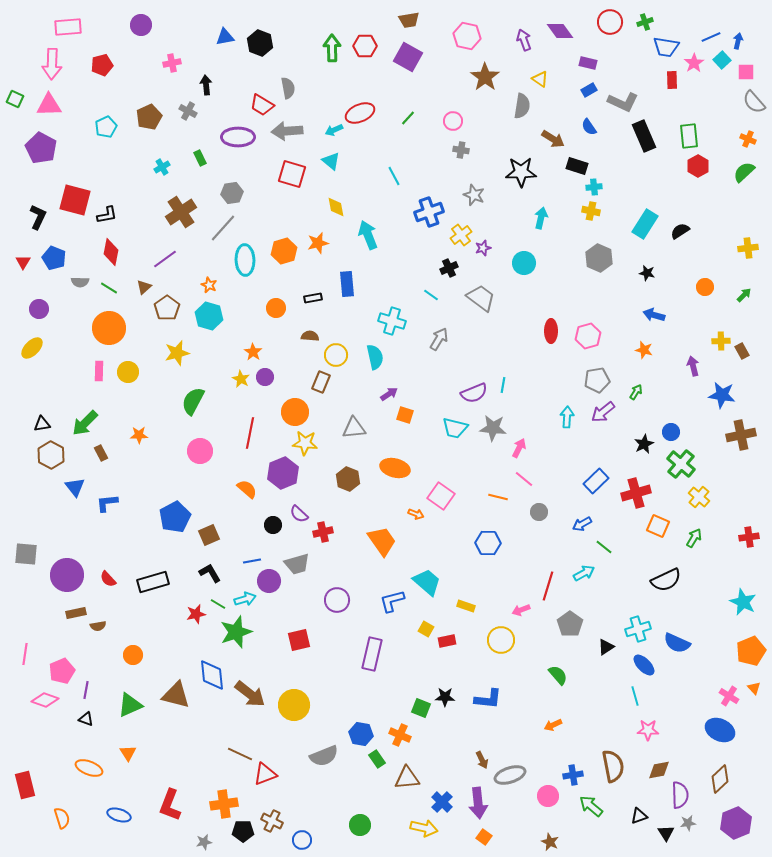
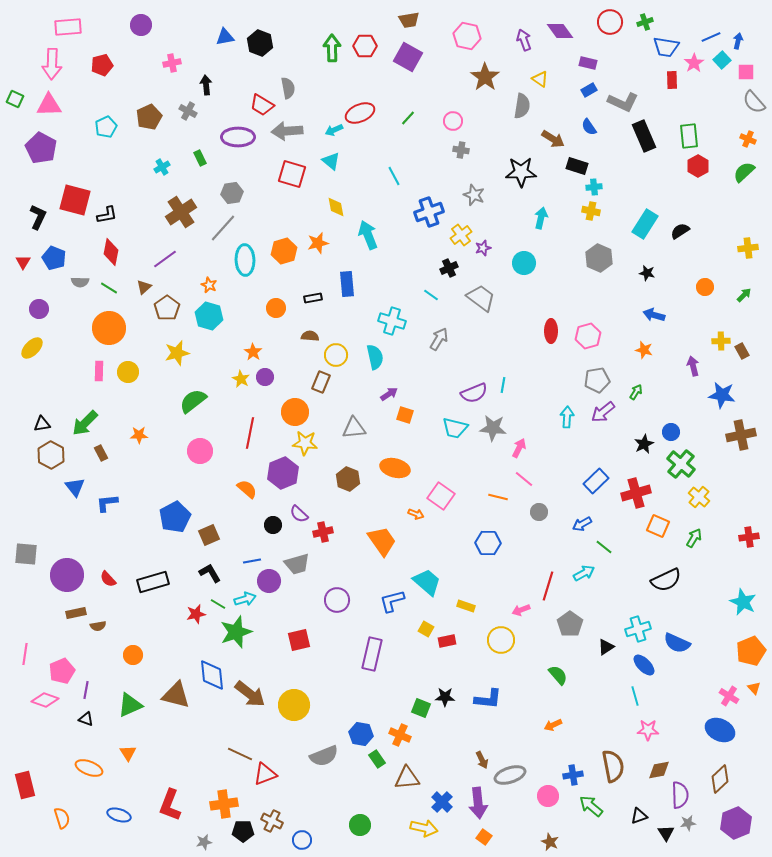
green semicircle at (193, 401): rotated 24 degrees clockwise
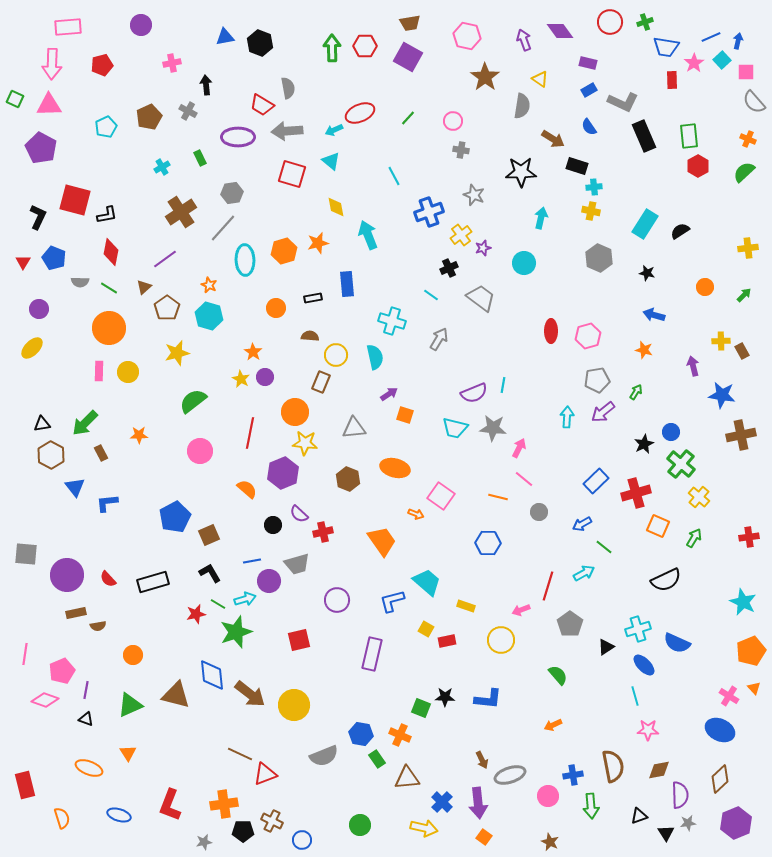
brown trapezoid at (409, 20): moved 1 px right, 3 px down
green arrow at (591, 806): rotated 135 degrees counterclockwise
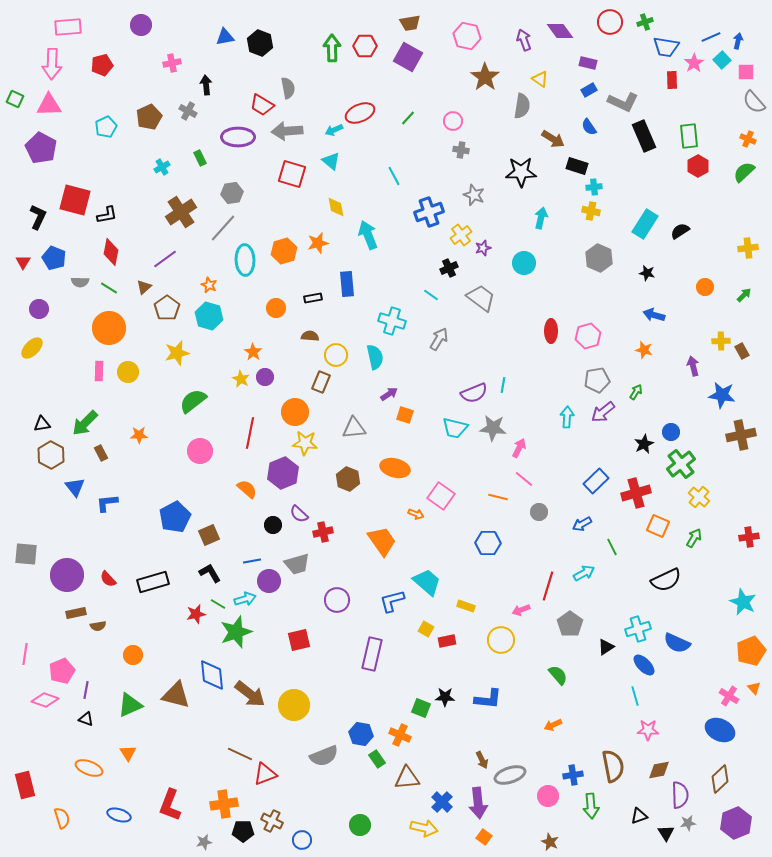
green cross at (681, 464): rotated 12 degrees clockwise
green line at (604, 547): moved 8 px right; rotated 24 degrees clockwise
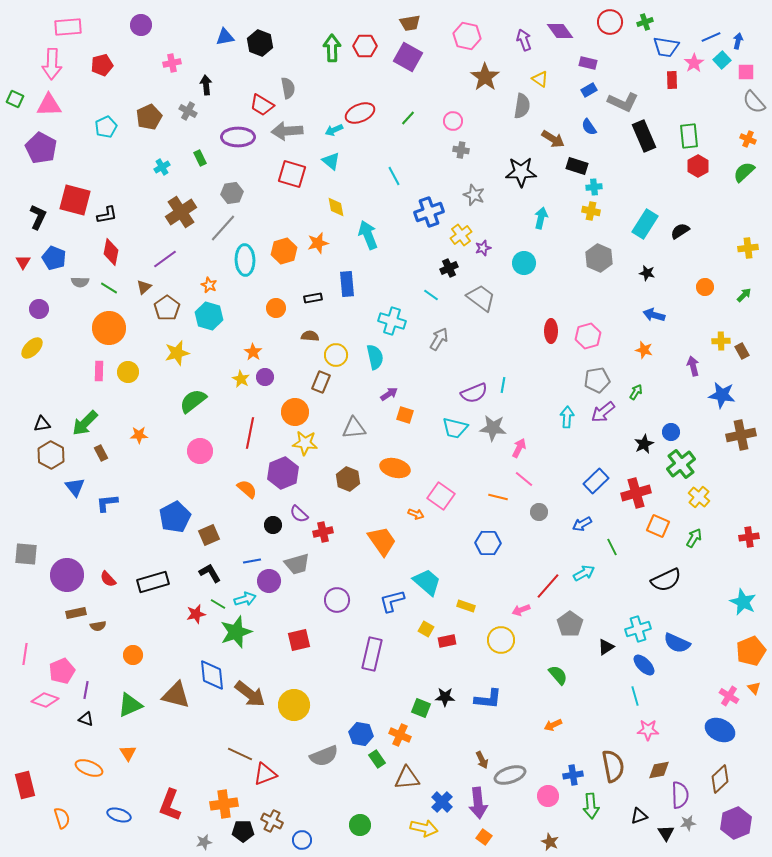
red line at (548, 586): rotated 24 degrees clockwise
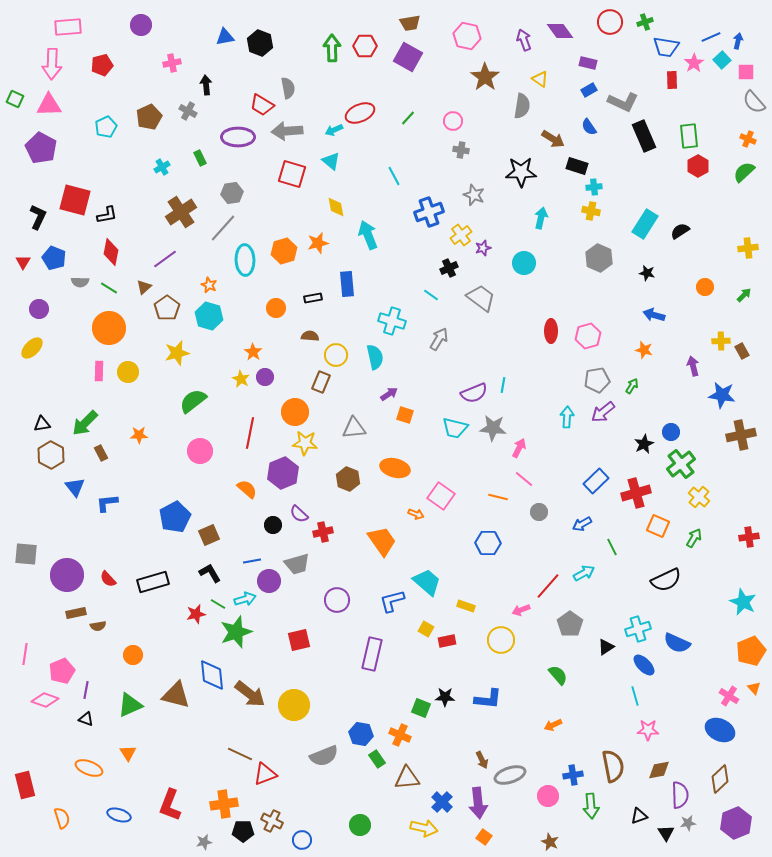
green arrow at (636, 392): moved 4 px left, 6 px up
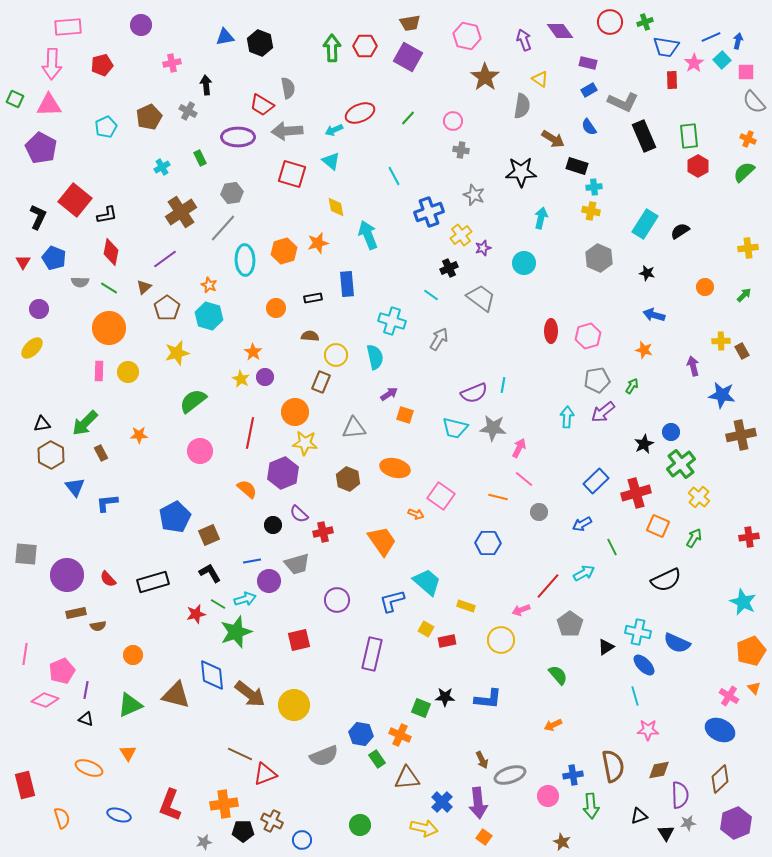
red square at (75, 200): rotated 24 degrees clockwise
cyan cross at (638, 629): moved 3 px down; rotated 30 degrees clockwise
brown star at (550, 842): moved 12 px right
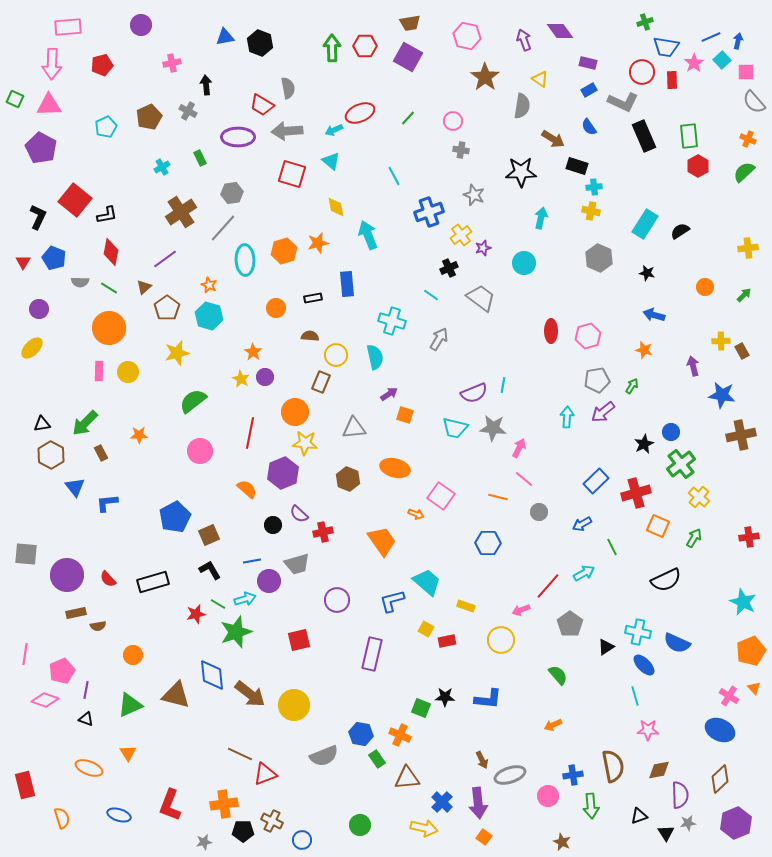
red circle at (610, 22): moved 32 px right, 50 px down
black L-shape at (210, 573): moved 3 px up
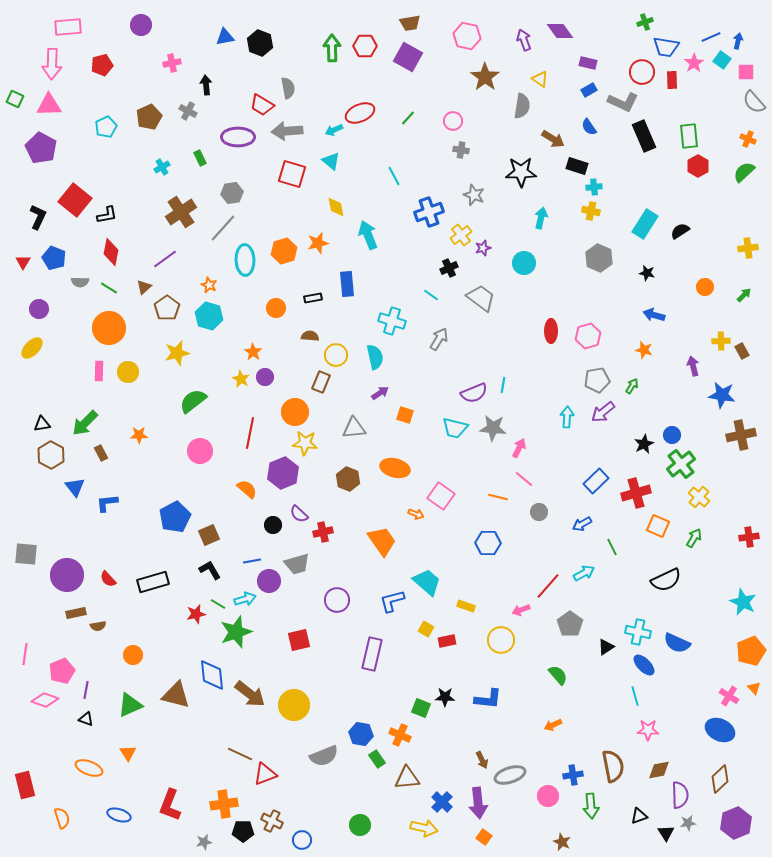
cyan square at (722, 60): rotated 12 degrees counterclockwise
purple arrow at (389, 394): moved 9 px left, 1 px up
blue circle at (671, 432): moved 1 px right, 3 px down
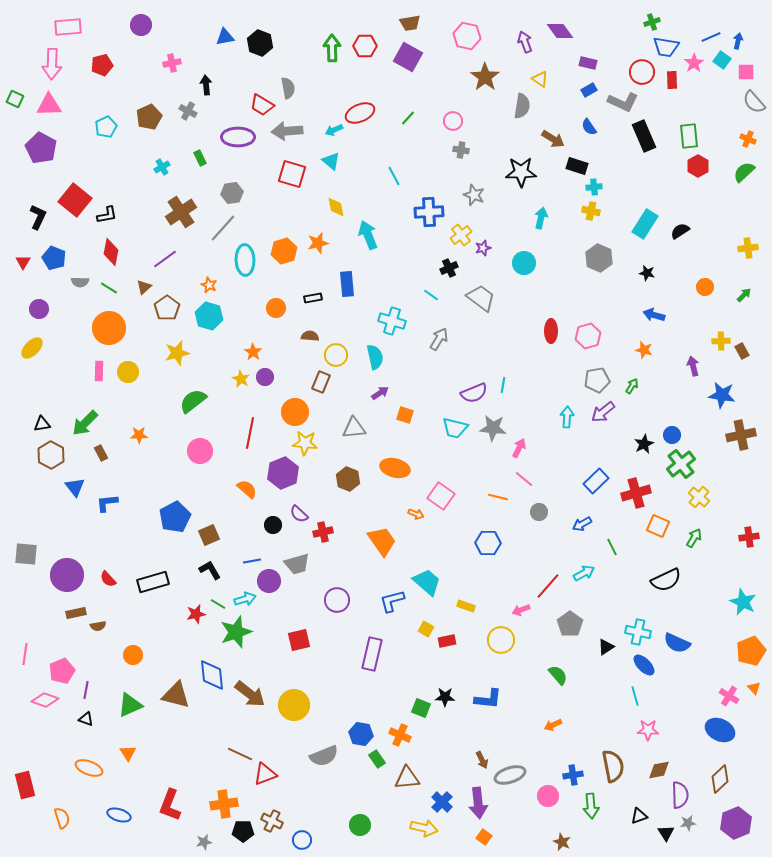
green cross at (645, 22): moved 7 px right
purple arrow at (524, 40): moved 1 px right, 2 px down
blue cross at (429, 212): rotated 16 degrees clockwise
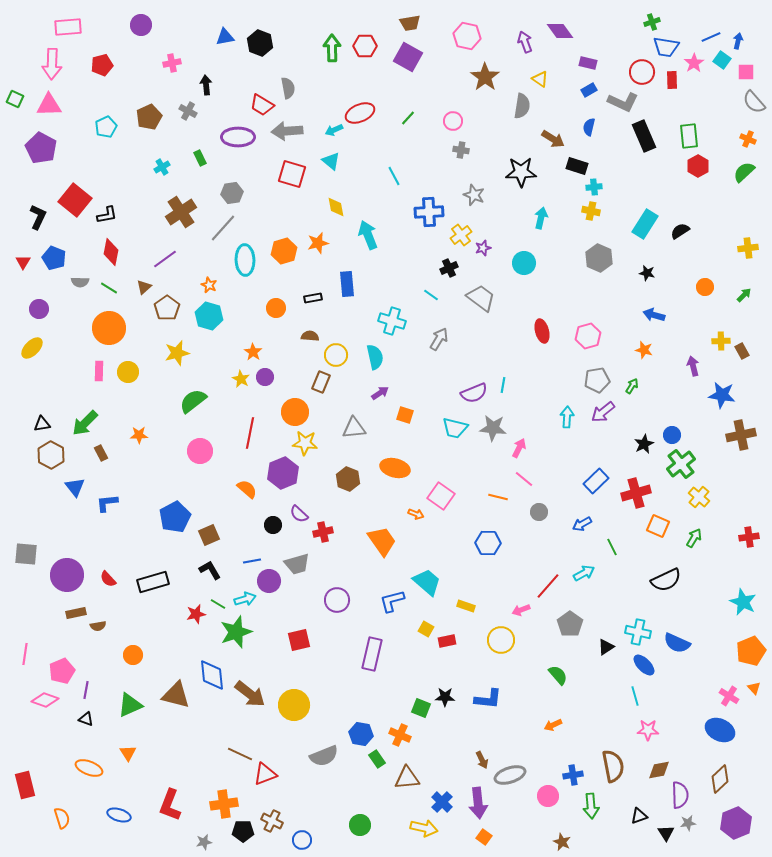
blue semicircle at (589, 127): rotated 48 degrees clockwise
red ellipse at (551, 331): moved 9 px left; rotated 15 degrees counterclockwise
